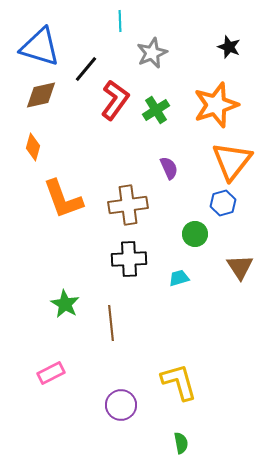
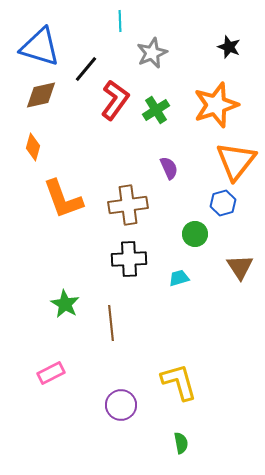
orange triangle: moved 4 px right
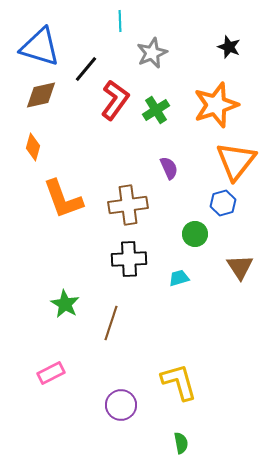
brown line: rotated 24 degrees clockwise
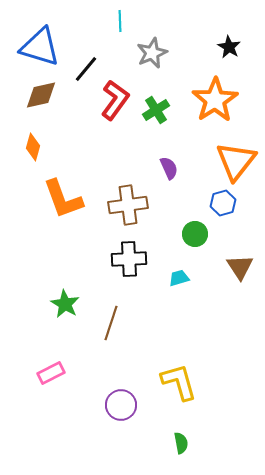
black star: rotated 10 degrees clockwise
orange star: moved 1 px left, 5 px up; rotated 15 degrees counterclockwise
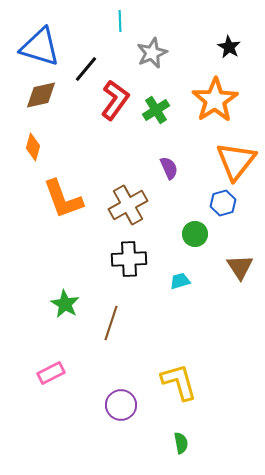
brown cross: rotated 21 degrees counterclockwise
cyan trapezoid: moved 1 px right, 3 px down
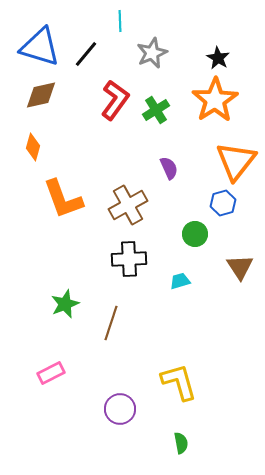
black star: moved 11 px left, 11 px down
black line: moved 15 px up
green star: rotated 20 degrees clockwise
purple circle: moved 1 px left, 4 px down
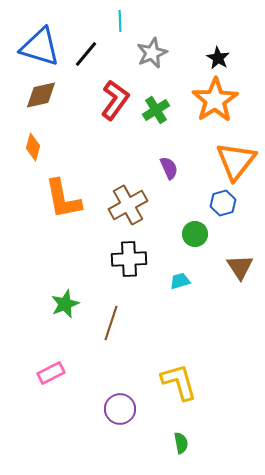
orange L-shape: rotated 9 degrees clockwise
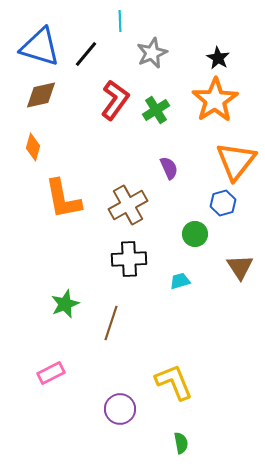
yellow L-shape: moved 5 px left; rotated 6 degrees counterclockwise
